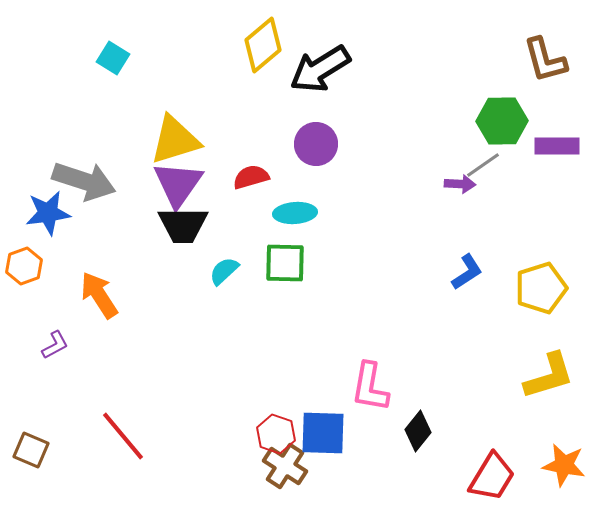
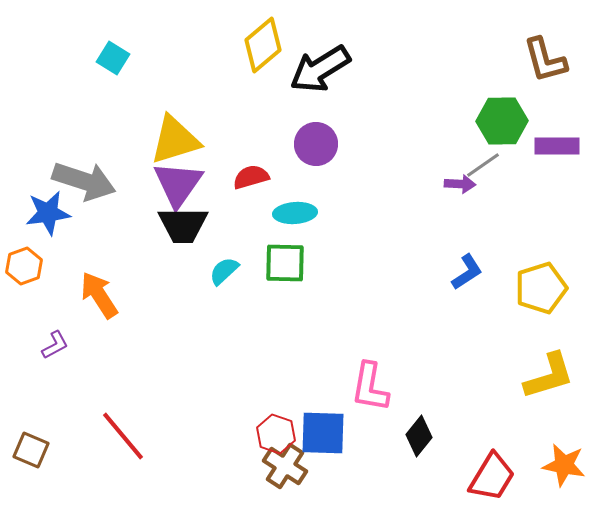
black diamond: moved 1 px right, 5 px down
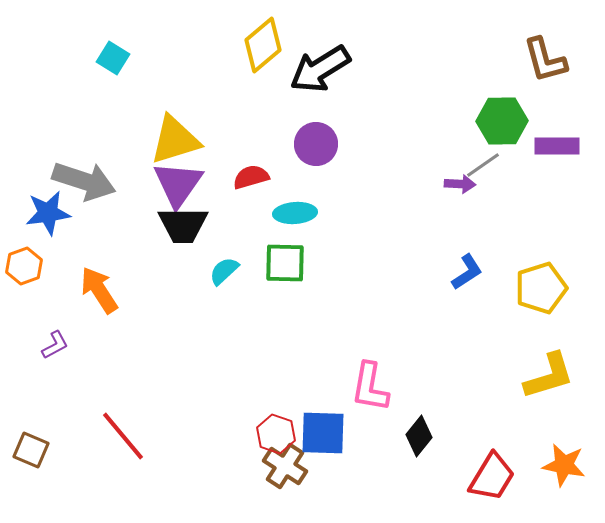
orange arrow: moved 5 px up
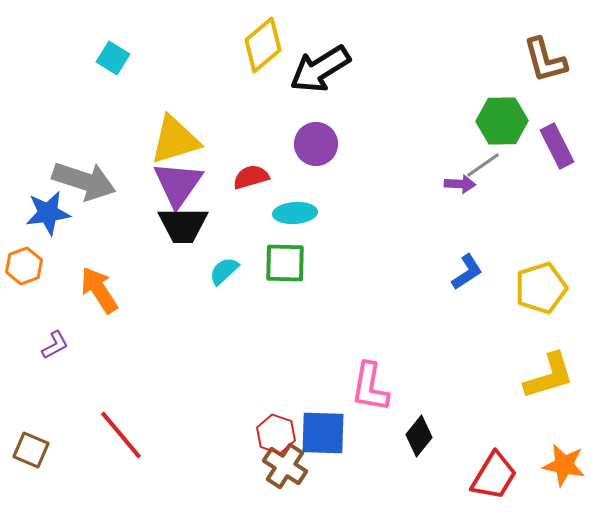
purple rectangle: rotated 63 degrees clockwise
red line: moved 2 px left, 1 px up
red trapezoid: moved 2 px right, 1 px up
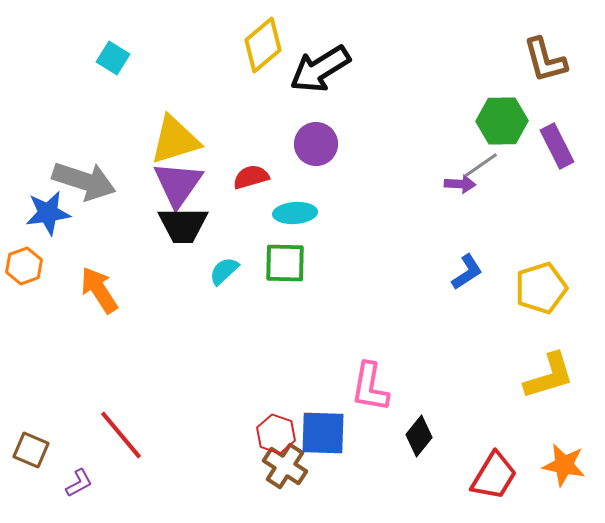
gray line: moved 2 px left
purple L-shape: moved 24 px right, 138 px down
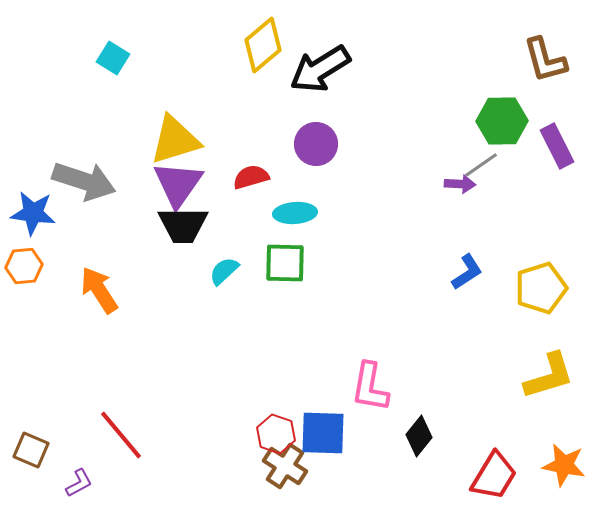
blue star: moved 15 px left; rotated 15 degrees clockwise
orange hexagon: rotated 15 degrees clockwise
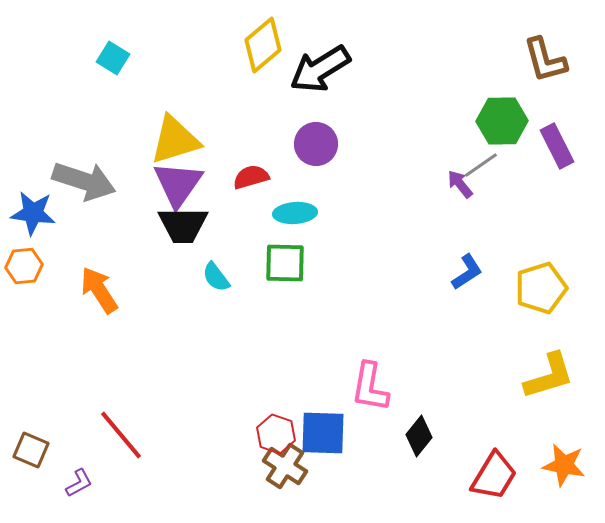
purple arrow: rotated 132 degrees counterclockwise
cyan semicircle: moved 8 px left, 6 px down; rotated 84 degrees counterclockwise
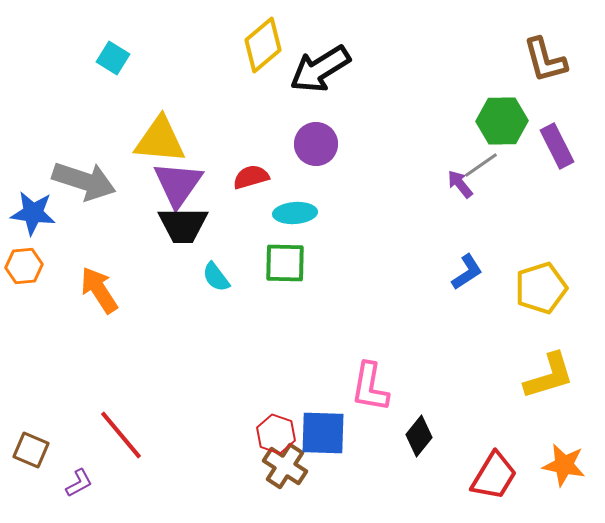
yellow triangle: moved 15 px left; rotated 22 degrees clockwise
